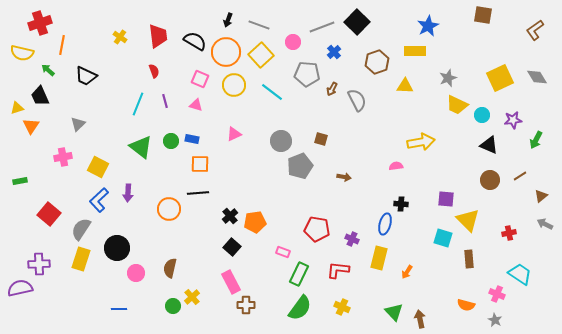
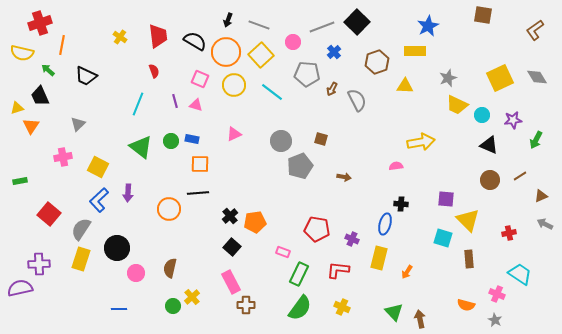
purple line at (165, 101): moved 10 px right
brown triangle at (541, 196): rotated 16 degrees clockwise
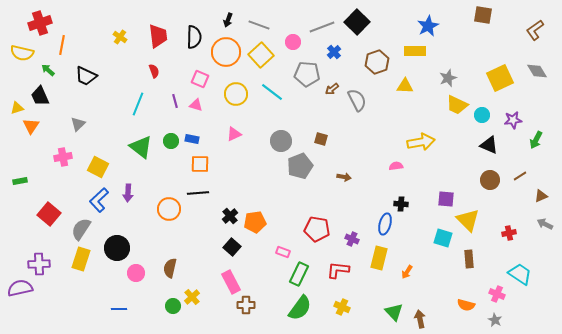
black semicircle at (195, 41): moved 1 px left, 4 px up; rotated 60 degrees clockwise
gray diamond at (537, 77): moved 6 px up
yellow circle at (234, 85): moved 2 px right, 9 px down
brown arrow at (332, 89): rotated 24 degrees clockwise
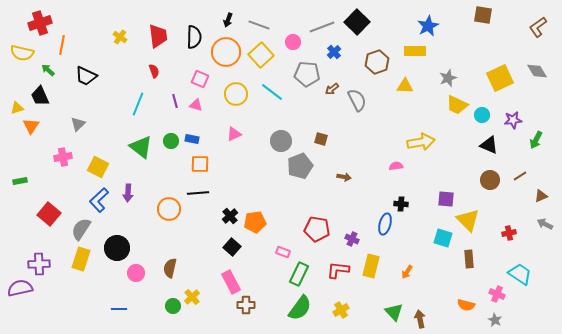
brown L-shape at (535, 30): moved 3 px right, 3 px up
yellow rectangle at (379, 258): moved 8 px left, 8 px down
yellow cross at (342, 307): moved 1 px left, 3 px down; rotated 35 degrees clockwise
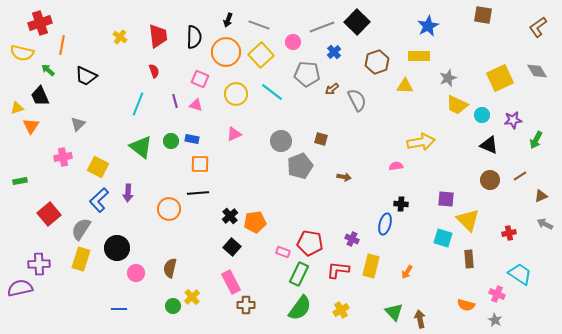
yellow rectangle at (415, 51): moved 4 px right, 5 px down
red square at (49, 214): rotated 10 degrees clockwise
red pentagon at (317, 229): moved 7 px left, 14 px down
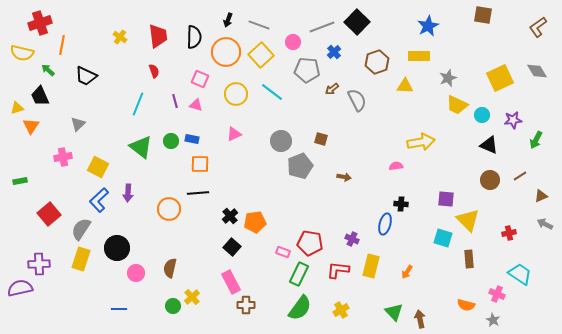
gray pentagon at (307, 74): moved 4 px up
gray star at (495, 320): moved 2 px left
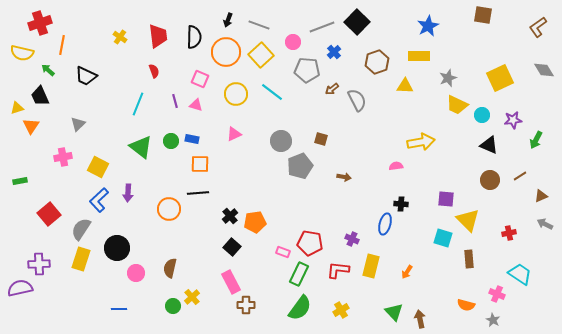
gray diamond at (537, 71): moved 7 px right, 1 px up
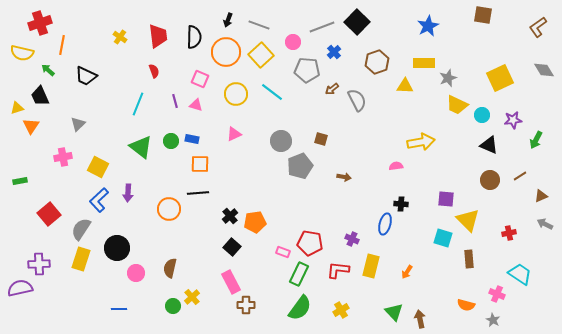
yellow rectangle at (419, 56): moved 5 px right, 7 px down
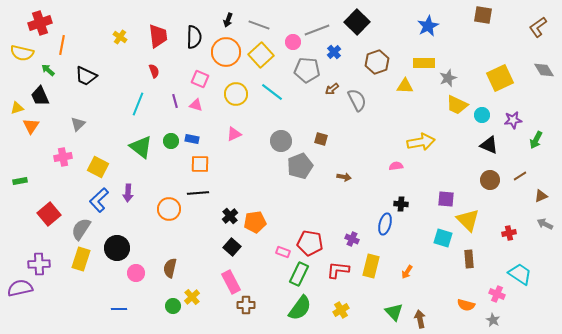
gray line at (322, 27): moved 5 px left, 3 px down
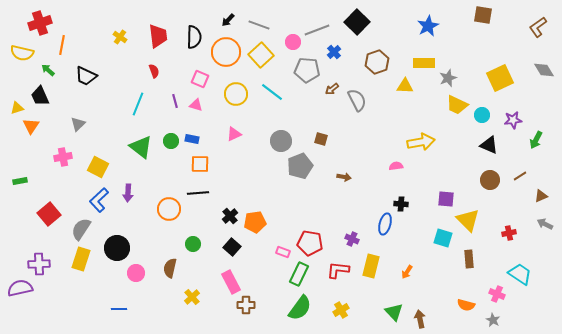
black arrow at (228, 20): rotated 24 degrees clockwise
green circle at (173, 306): moved 20 px right, 62 px up
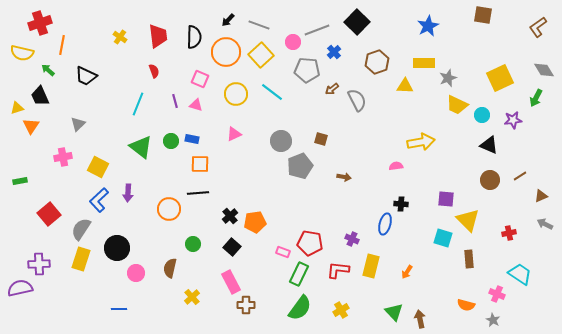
green arrow at (536, 140): moved 42 px up
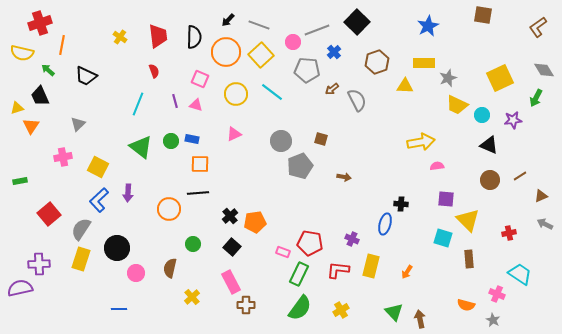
pink semicircle at (396, 166): moved 41 px right
